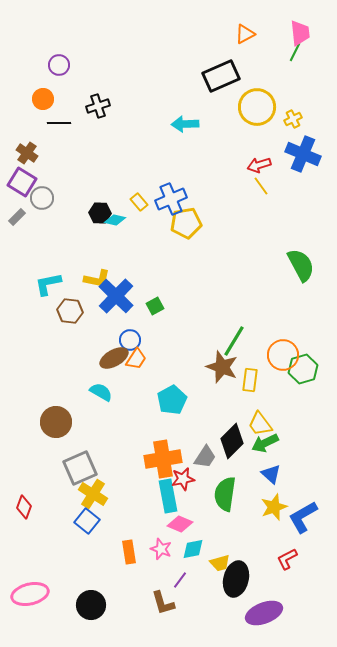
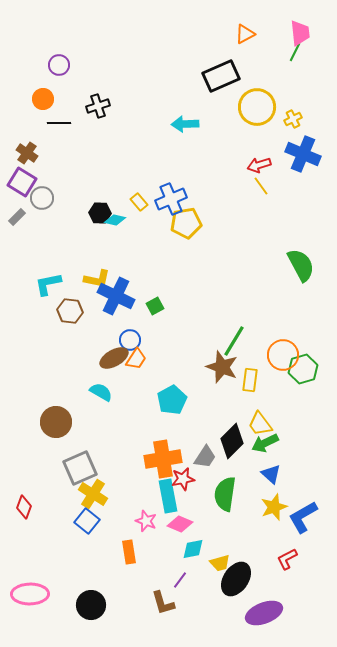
blue cross at (116, 296): rotated 18 degrees counterclockwise
pink star at (161, 549): moved 15 px left, 28 px up
black ellipse at (236, 579): rotated 20 degrees clockwise
pink ellipse at (30, 594): rotated 12 degrees clockwise
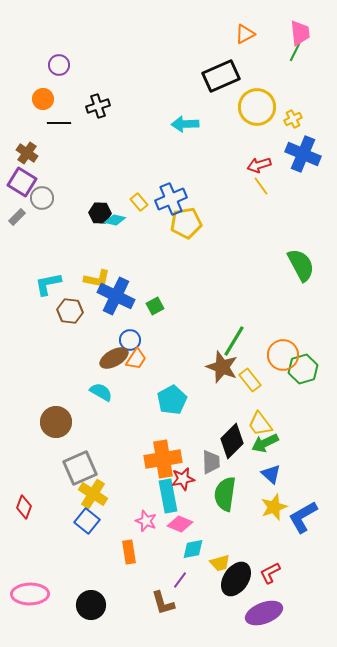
yellow rectangle at (250, 380): rotated 45 degrees counterclockwise
gray trapezoid at (205, 457): moved 6 px right, 5 px down; rotated 35 degrees counterclockwise
red L-shape at (287, 559): moved 17 px left, 14 px down
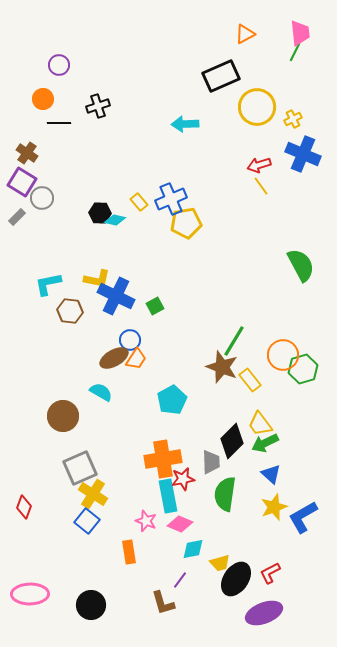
brown circle at (56, 422): moved 7 px right, 6 px up
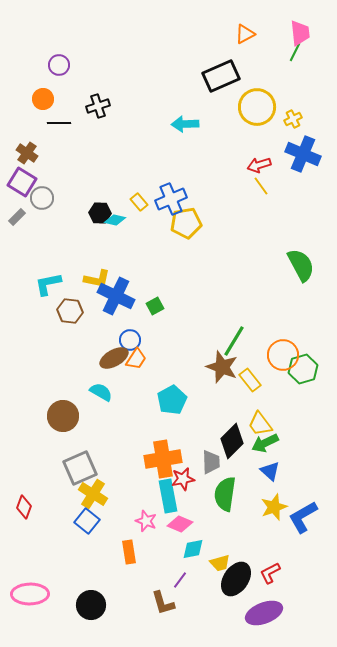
blue triangle at (271, 474): moved 1 px left, 3 px up
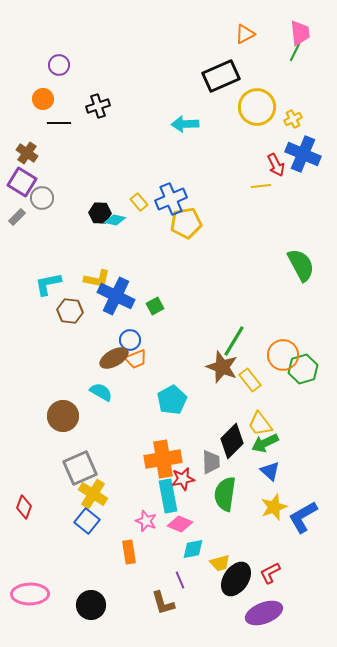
red arrow at (259, 165): moved 17 px right; rotated 100 degrees counterclockwise
yellow line at (261, 186): rotated 60 degrees counterclockwise
orange trapezoid at (136, 359): rotated 35 degrees clockwise
purple line at (180, 580): rotated 60 degrees counterclockwise
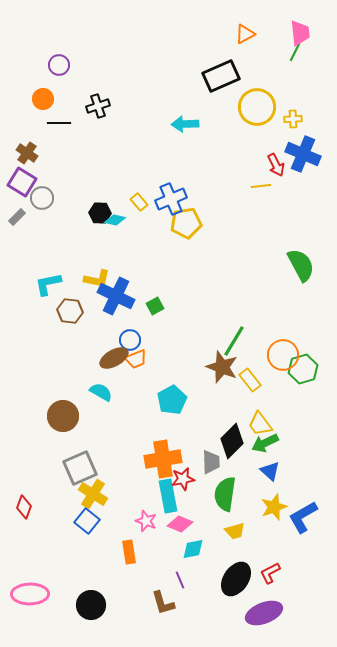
yellow cross at (293, 119): rotated 24 degrees clockwise
yellow trapezoid at (220, 563): moved 15 px right, 32 px up
